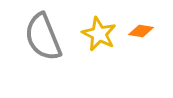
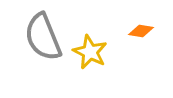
yellow star: moved 9 px left, 18 px down
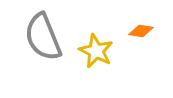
yellow star: moved 6 px right, 1 px up
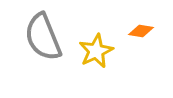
yellow star: rotated 20 degrees clockwise
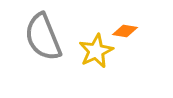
orange diamond: moved 16 px left
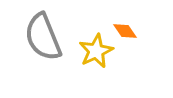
orange diamond: rotated 45 degrees clockwise
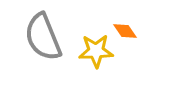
yellow star: rotated 24 degrees clockwise
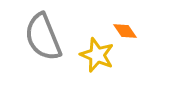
yellow star: moved 1 px right, 4 px down; rotated 24 degrees clockwise
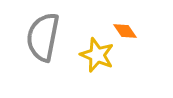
gray semicircle: rotated 33 degrees clockwise
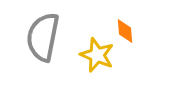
orange diamond: rotated 30 degrees clockwise
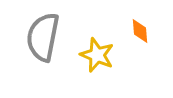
orange diamond: moved 15 px right
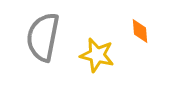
yellow star: rotated 8 degrees counterclockwise
